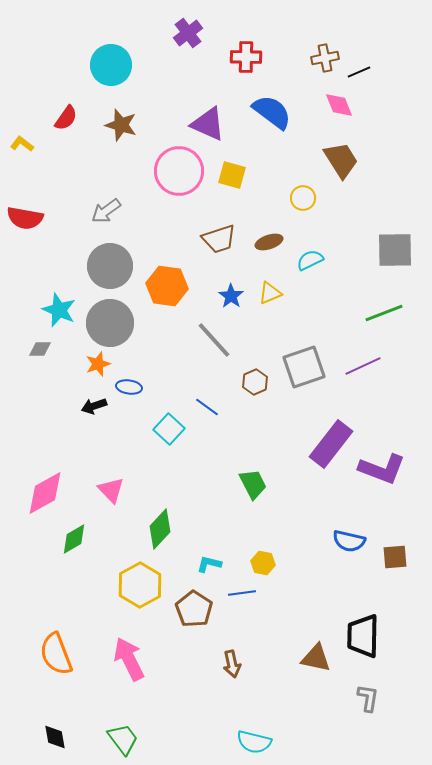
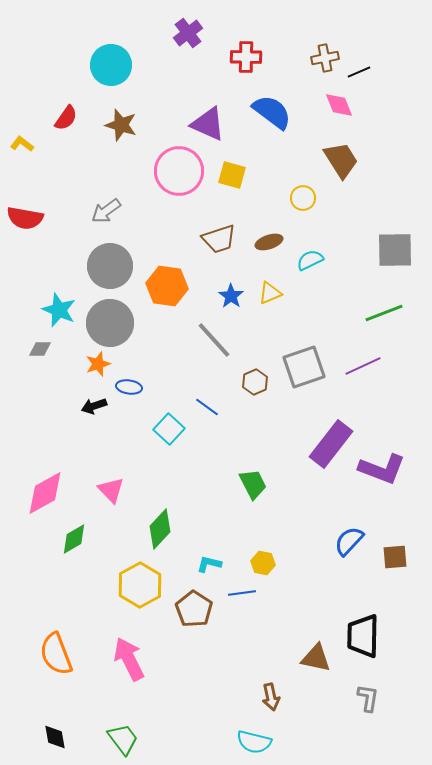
blue semicircle at (349, 541): rotated 120 degrees clockwise
brown arrow at (232, 664): moved 39 px right, 33 px down
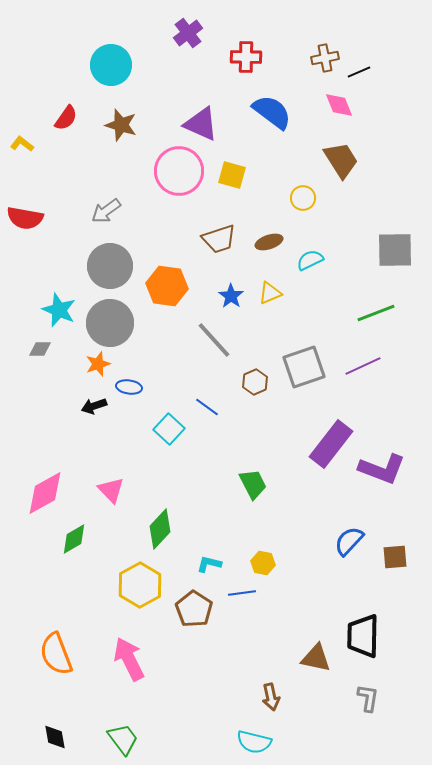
purple triangle at (208, 124): moved 7 px left
green line at (384, 313): moved 8 px left
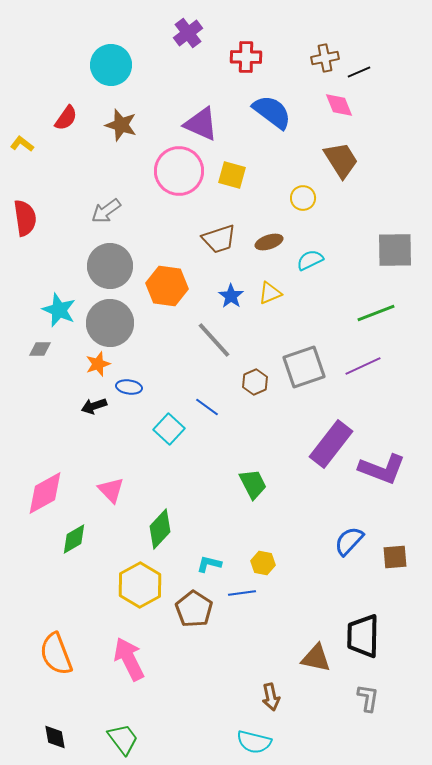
red semicircle at (25, 218): rotated 108 degrees counterclockwise
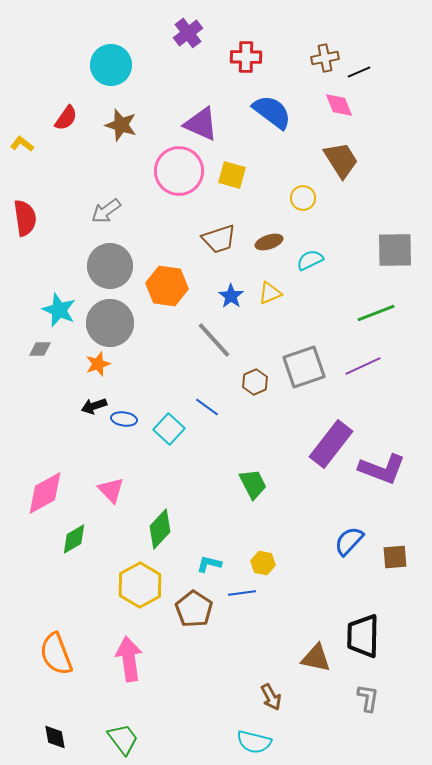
blue ellipse at (129, 387): moved 5 px left, 32 px down
pink arrow at (129, 659): rotated 18 degrees clockwise
brown arrow at (271, 697): rotated 16 degrees counterclockwise
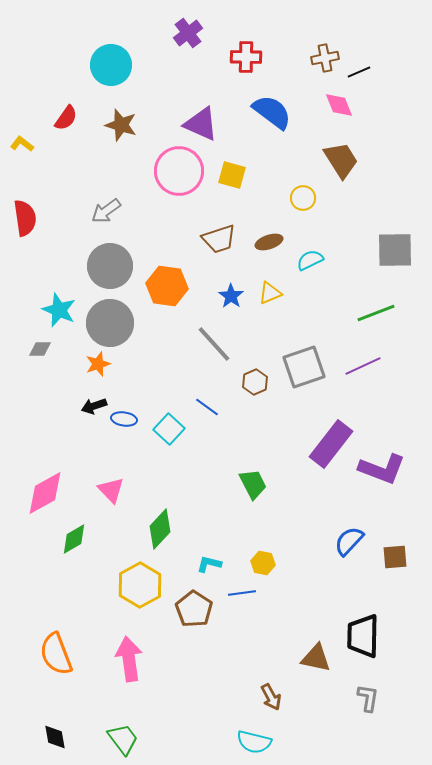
gray line at (214, 340): moved 4 px down
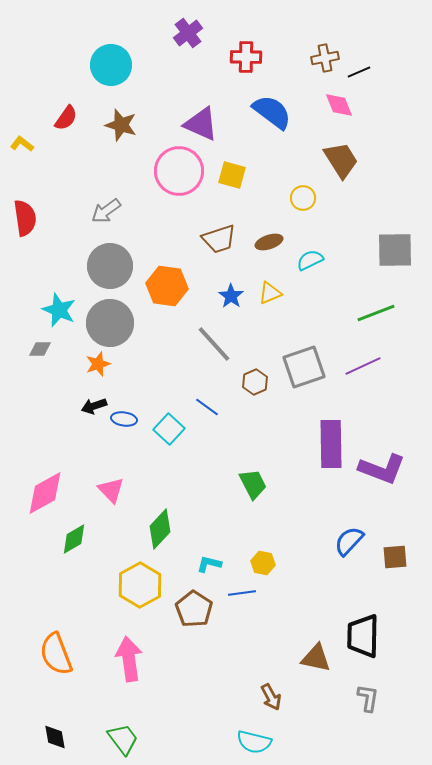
purple rectangle at (331, 444): rotated 39 degrees counterclockwise
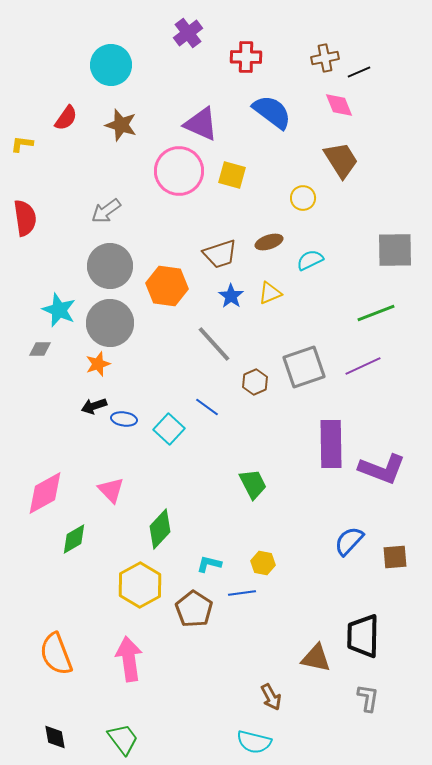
yellow L-shape at (22, 144): rotated 30 degrees counterclockwise
brown trapezoid at (219, 239): moved 1 px right, 15 px down
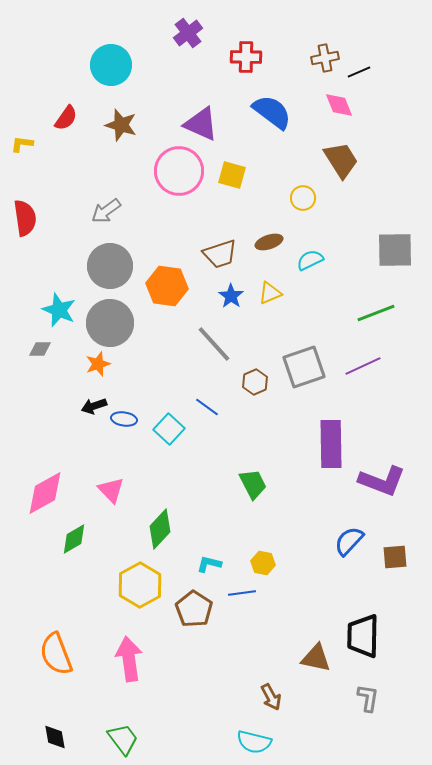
purple L-shape at (382, 469): moved 12 px down
